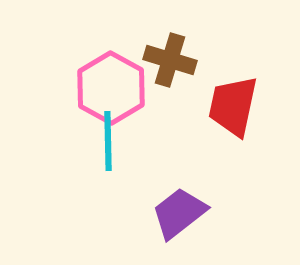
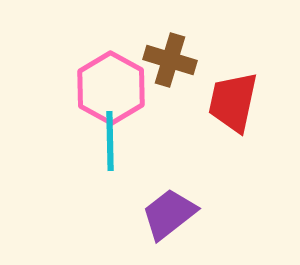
red trapezoid: moved 4 px up
cyan line: moved 2 px right
purple trapezoid: moved 10 px left, 1 px down
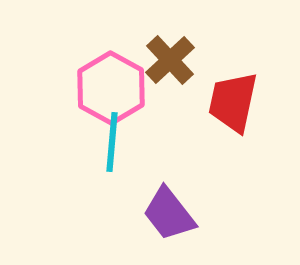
brown cross: rotated 30 degrees clockwise
cyan line: moved 2 px right, 1 px down; rotated 6 degrees clockwise
purple trapezoid: rotated 90 degrees counterclockwise
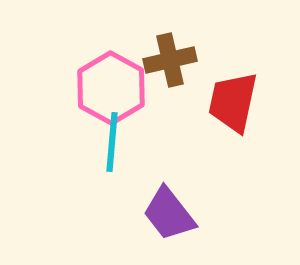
brown cross: rotated 30 degrees clockwise
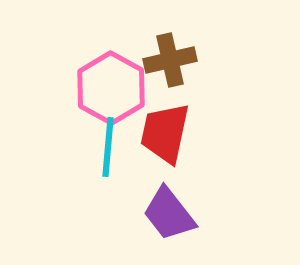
red trapezoid: moved 68 px left, 31 px down
cyan line: moved 4 px left, 5 px down
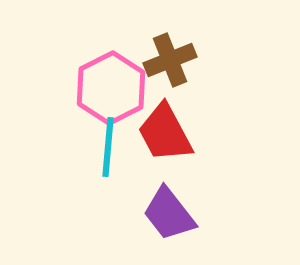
brown cross: rotated 9 degrees counterclockwise
pink hexagon: rotated 4 degrees clockwise
red trapezoid: rotated 40 degrees counterclockwise
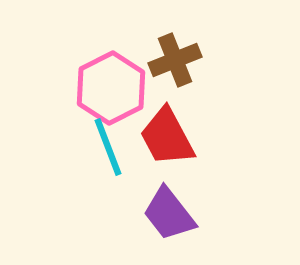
brown cross: moved 5 px right
red trapezoid: moved 2 px right, 4 px down
cyan line: rotated 26 degrees counterclockwise
